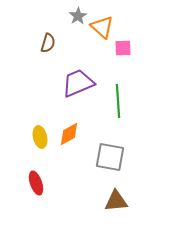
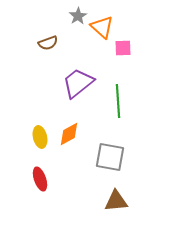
brown semicircle: rotated 54 degrees clockwise
purple trapezoid: rotated 16 degrees counterclockwise
red ellipse: moved 4 px right, 4 px up
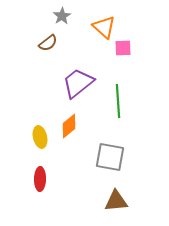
gray star: moved 16 px left
orange triangle: moved 2 px right
brown semicircle: rotated 18 degrees counterclockwise
orange diamond: moved 8 px up; rotated 10 degrees counterclockwise
red ellipse: rotated 20 degrees clockwise
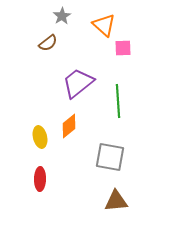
orange triangle: moved 2 px up
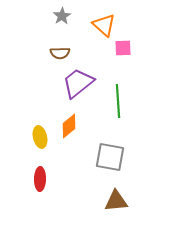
brown semicircle: moved 12 px right, 10 px down; rotated 36 degrees clockwise
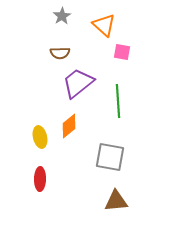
pink square: moved 1 px left, 4 px down; rotated 12 degrees clockwise
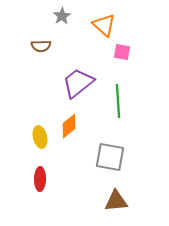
brown semicircle: moved 19 px left, 7 px up
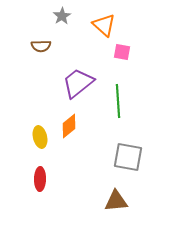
gray square: moved 18 px right
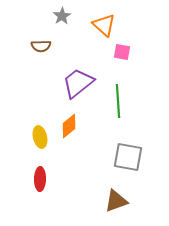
brown triangle: rotated 15 degrees counterclockwise
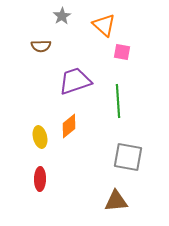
purple trapezoid: moved 3 px left, 2 px up; rotated 20 degrees clockwise
brown triangle: rotated 15 degrees clockwise
